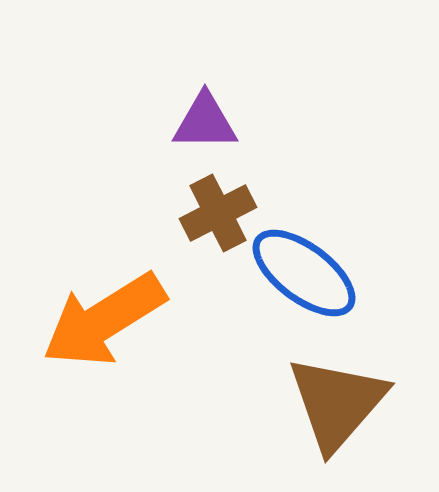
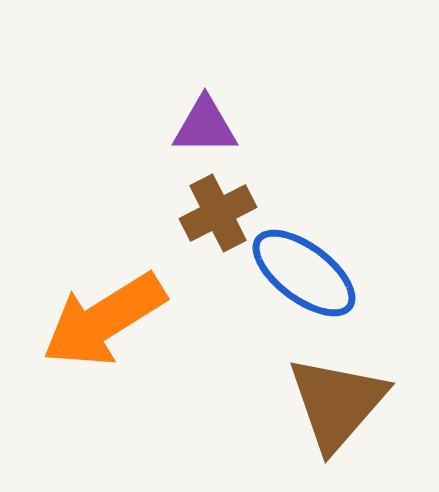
purple triangle: moved 4 px down
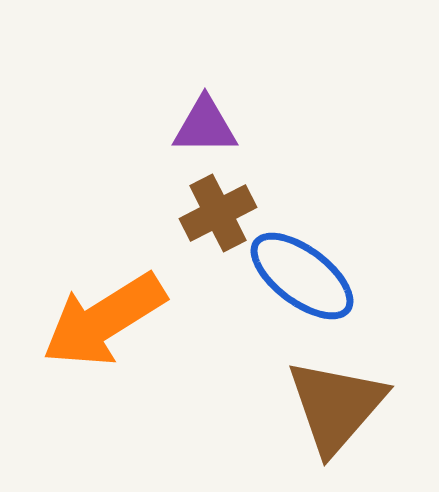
blue ellipse: moved 2 px left, 3 px down
brown triangle: moved 1 px left, 3 px down
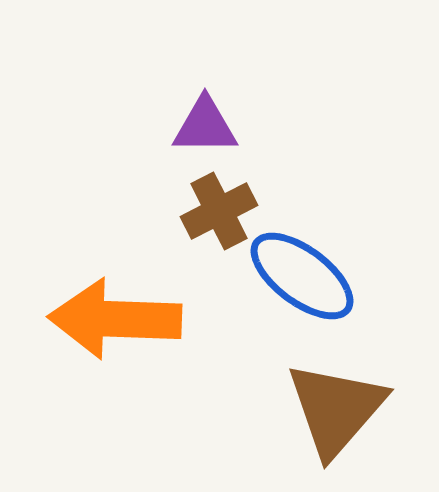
brown cross: moved 1 px right, 2 px up
orange arrow: moved 11 px right, 1 px up; rotated 34 degrees clockwise
brown triangle: moved 3 px down
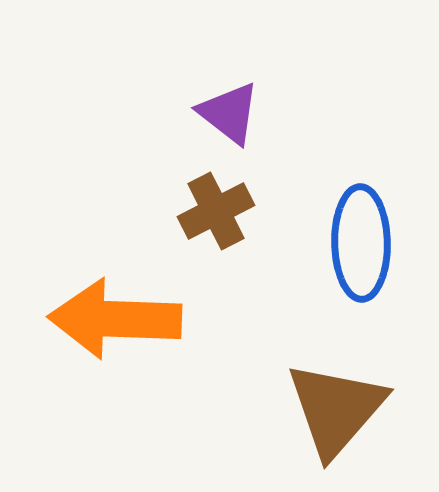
purple triangle: moved 24 px right, 13 px up; rotated 38 degrees clockwise
brown cross: moved 3 px left
blue ellipse: moved 59 px right, 33 px up; rotated 52 degrees clockwise
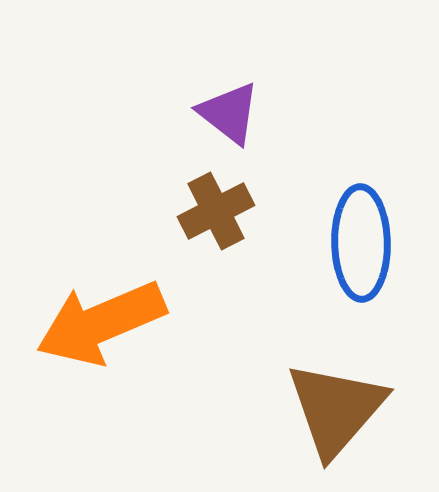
orange arrow: moved 14 px left, 4 px down; rotated 25 degrees counterclockwise
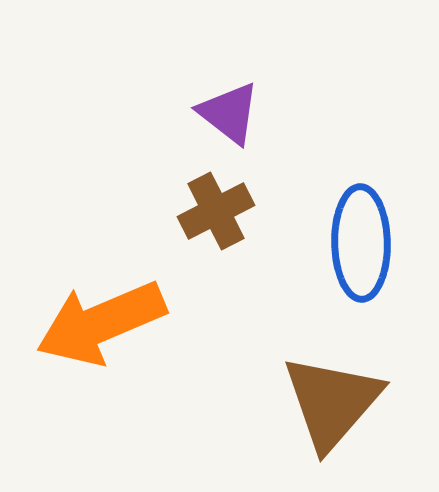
brown triangle: moved 4 px left, 7 px up
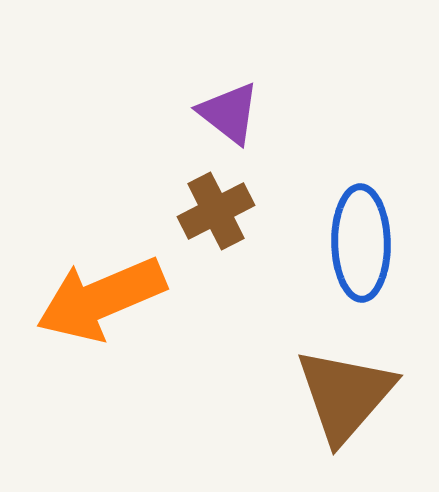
orange arrow: moved 24 px up
brown triangle: moved 13 px right, 7 px up
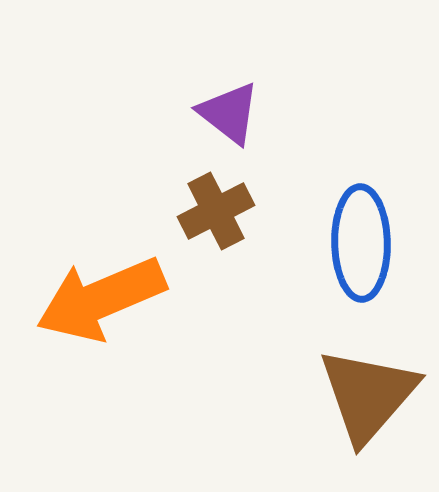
brown triangle: moved 23 px right
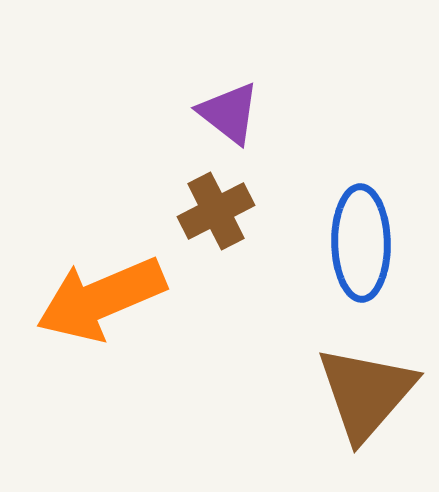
brown triangle: moved 2 px left, 2 px up
